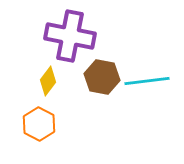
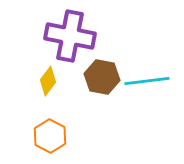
orange hexagon: moved 11 px right, 12 px down
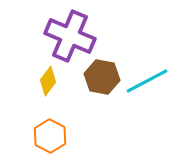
purple cross: rotated 12 degrees clockwise
cyan line: rotated 21 degrees counterclockwise
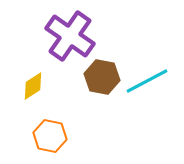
purple cross: rotated 12 degrees clockwise
yellow diamond: moved 15 px left, 5 px down; rotated 20 degrees clockwise
orange hexagon: rotated 16 degrees counterclockwise
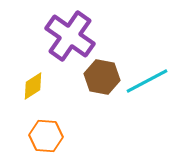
orange hexagon: moved 4 px left; rotated 8 degrees counterclockwise
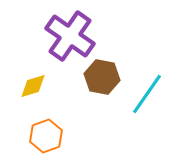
cyan line: moved 13 px down; rotated 27 degrees counterclockwise
yellow diamond: rotated 16 degrees clockwise
orange hexagon: rotated 24 degrees counterclockwise
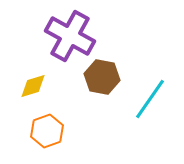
purple cross: rotated 6 degrees counterclockwise
cyan line: moved 3 px right, 5 px down
orange hexagon: moved 1 px right, 5 px up
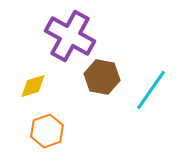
cyan line: moved 1 px right, 9 px up
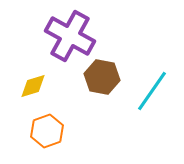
cyan line: moved 1 px right, 1 px down
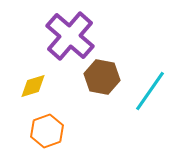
purple cross: rotated 12 degrees clockwise
cyan line: moved 2 px left
